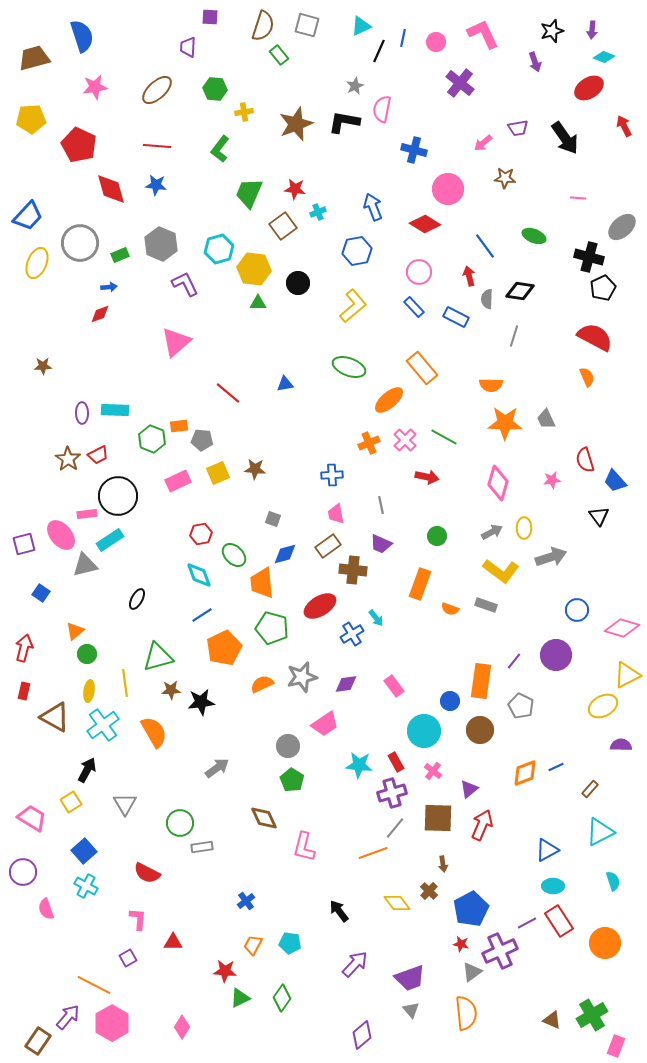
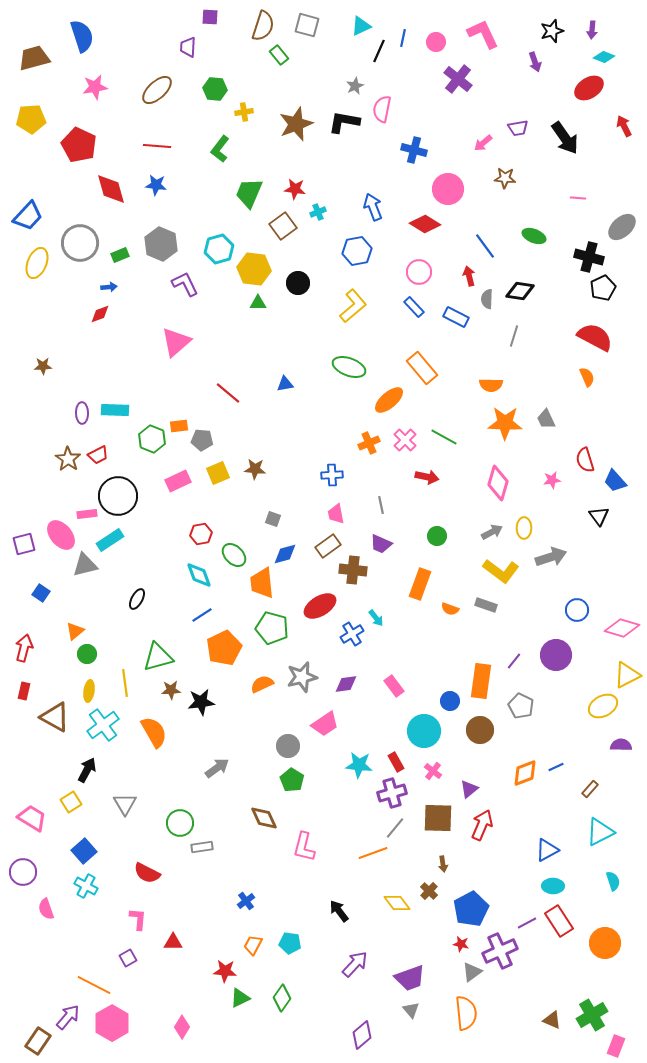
purple cross at (460, 83): moved 2 px left, 4 px up
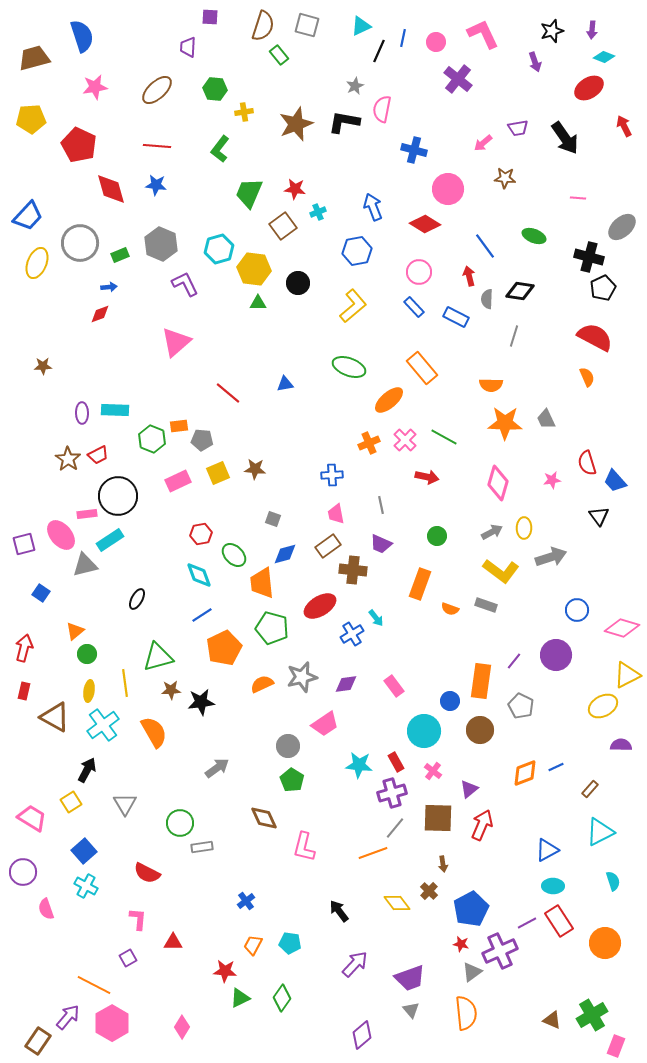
red semicircle at (585, 460): moved 2 px right, 3 px down
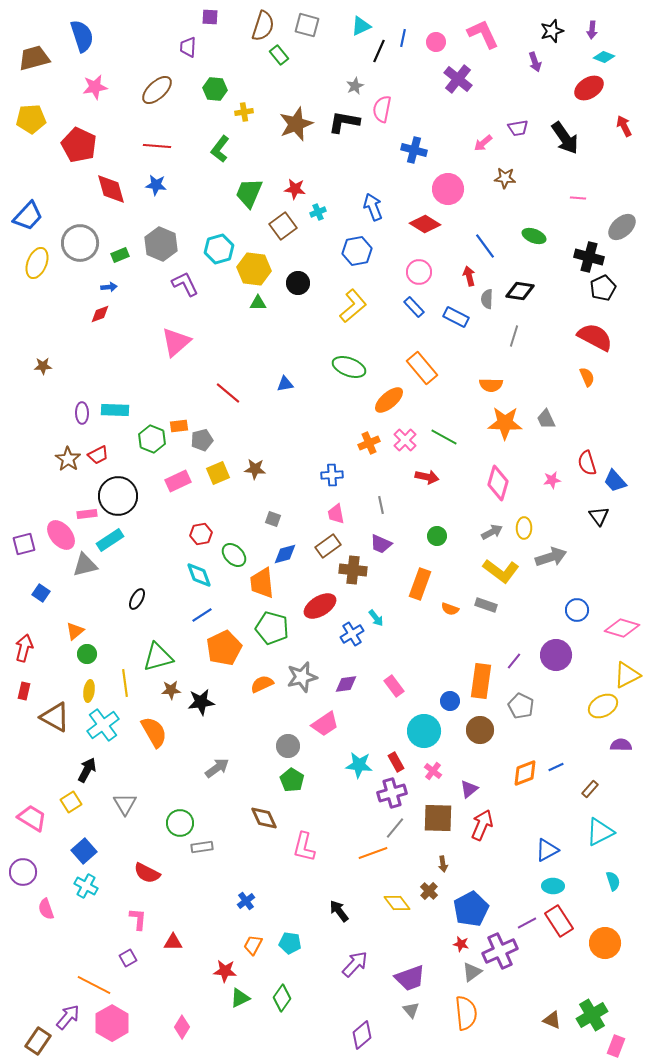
gray pentagon at (202, 440): rotated 20 degrees counterclockwise
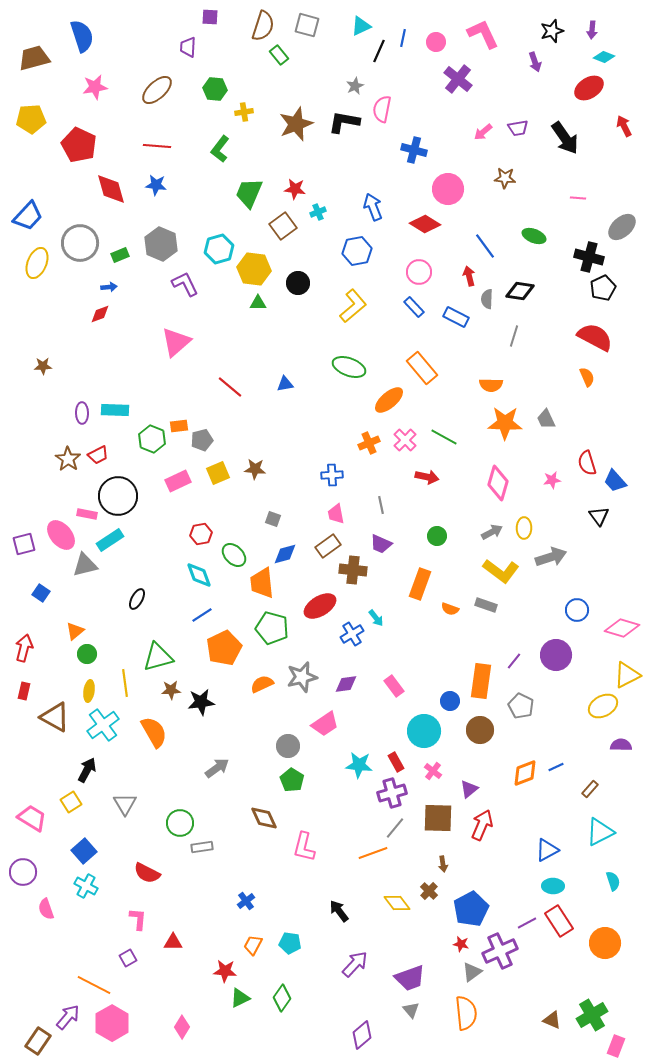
pink arrow at (483, 143): moved 11 px up
red line at (228, 393): moved 2 px right, 6 px up
pink rectangle at (87, 514): rotated 18 degrees clockwise
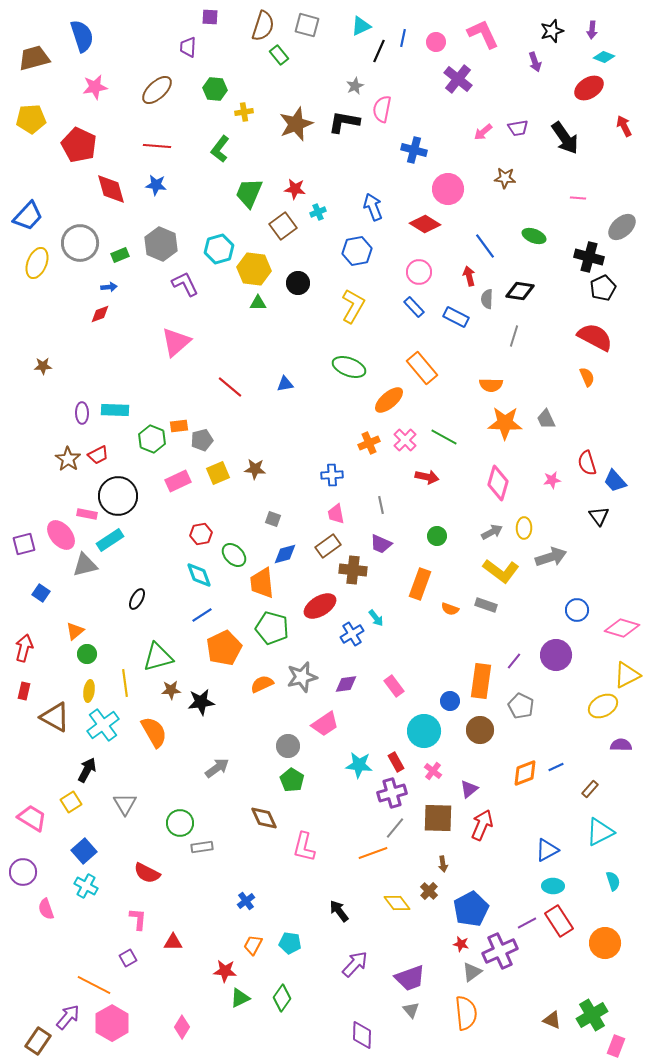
yellow L-shape at (353, 306): rotated 20 degrees counterclockwise
purple diamond at (362, 1035): rotated 48 degrees counterclockwise
